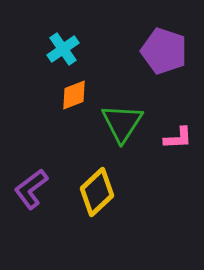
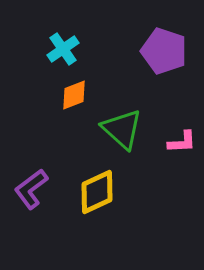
green triangle: moved 6 px down; rotated 21 degrees counterclockwise
pink L-shape: moved 4 px right, 4 px down
yellow diamond: rotated 18 degrees clockwise
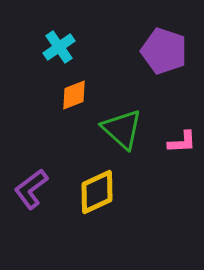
cyan cross: moved 4 px left, 2 px up
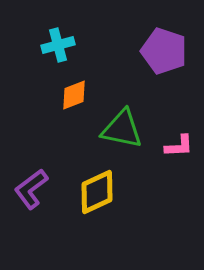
cyan cross: moved 1 px left, 2 px up; rotated 20 degrees clockwise
green triangle: rotated 30 degrees counterclockwise
pink L-shape: moved 3 px left, 4 px down
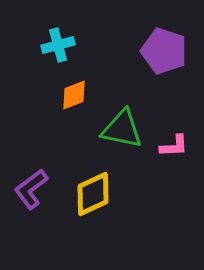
pink L-shape: moved 5 px left
yellow diamond: moved 4 px left, 2 px down
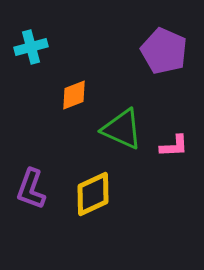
cyan cross: moved 27 px left, 2 px down
purple pentagon: rotated 6 degrees clockwise
green triangle: rotated 12 degrees clockwise
purple L-shape: rotated 33 degrees counterclockwise
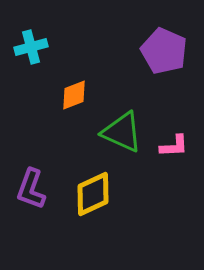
green triangle: moved 3 px down
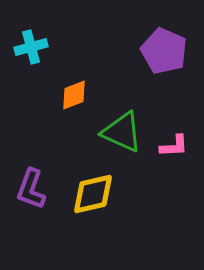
yellow diamond: rotated 12 degrees clockwise
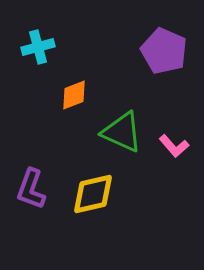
cyan cross: moved 7 px right
pink L-shape: rotated 52 degrees clockwise
